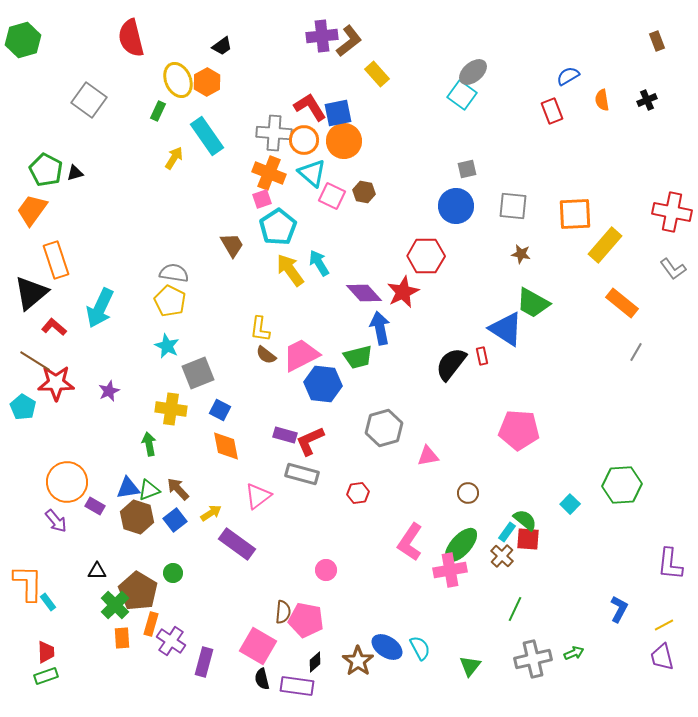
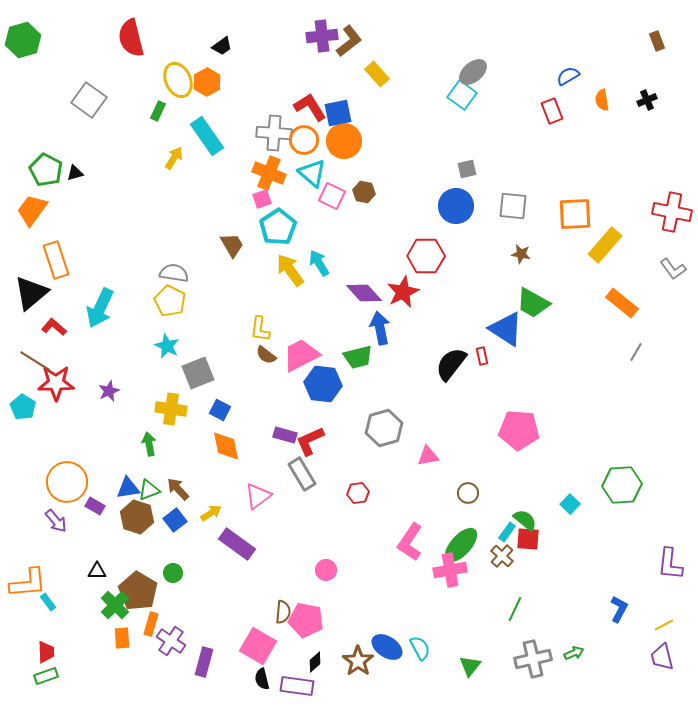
gray rectangle at (302, 474): rotated 44 degrees clockwise
orange L-shape at (28, 583): rotated 84 degrees clockwise
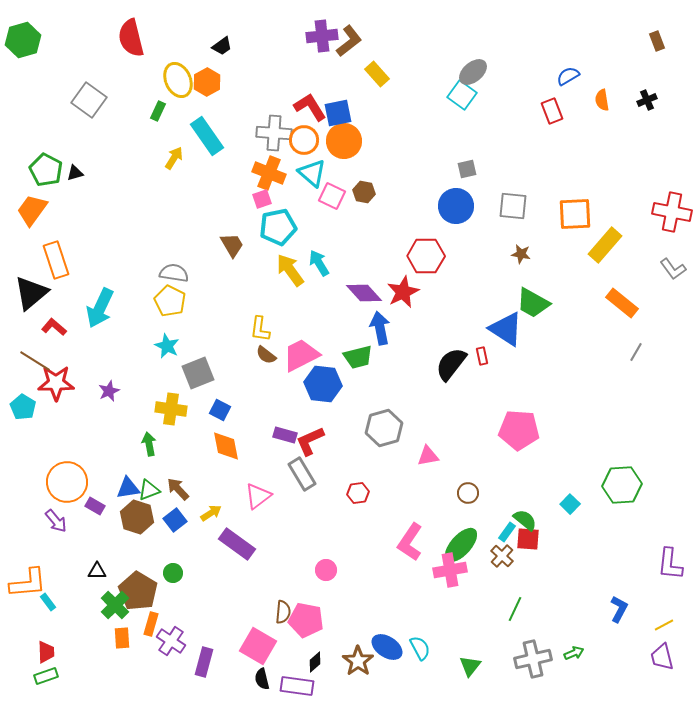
cyan pentagon at (278, 227): rotated 21 degrees clockwise
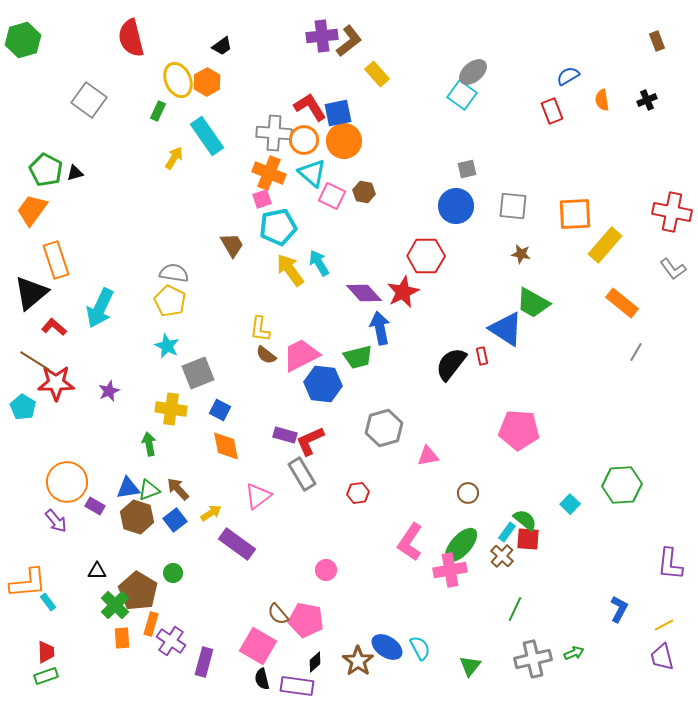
brown semicircle at (283, 612): moved 5 px left, 2 px down; rotated 135 degrees clockwise
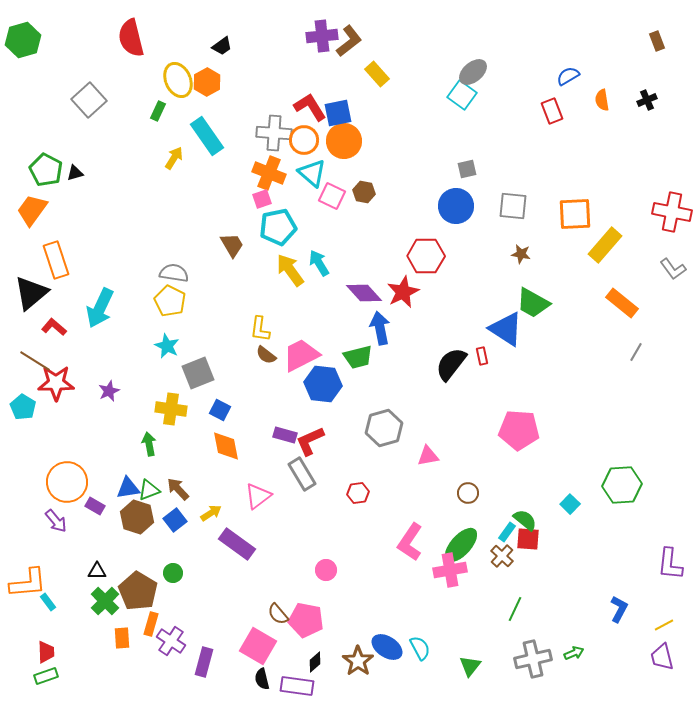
gray square at (89, 100): rotated 12 degrees clockwise
green cross at (115, 605): moved 10 px left, 4 px up
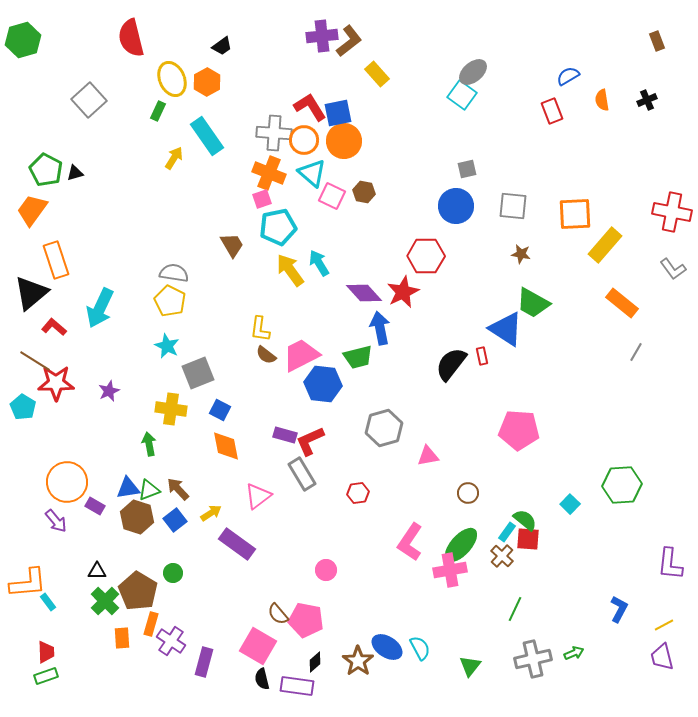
yellow ellipse at (178, 80): moved 6 px left, 1 px up
